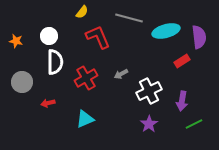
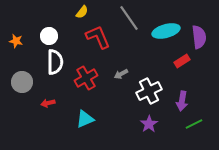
gray line: rotated 40 degrees clockwise
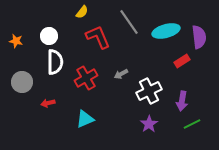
gray line: moved 4 px down
green line: moved 2 px left
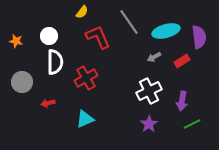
gray arrow: moved 33 px right, 17 px up
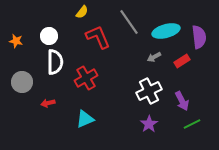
purple arrow: rotated 36 degrees counterclockwise
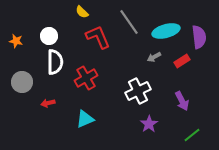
yellow semicircle: rotated 96 degrees clockwise
white cross: moved 11 px left
green line: moved 11 px down; rotated 12 degrees counterclockwise
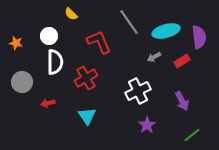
yellow semicircle: moved 11 px left, 2 px down
red L-shape: moved 1 px right, 5 px down
orange star: moved 2 px down
cyan triangle: moved 2 px right, 3 px up; rotated 42 degrees counterclockwise
purple star: moved 2 px left, 1 px down
